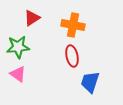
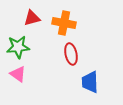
red triangle: rotated 18 degrees clockwise
orange cross: moved 9 px left, 2 px up
red ellipse: moved 1 px left, 2 px up
blue trapezoid: rotated 20 degrees counterclockwise
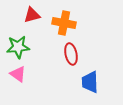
red triangle: moved 3 px up
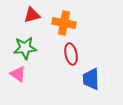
green star: moved 7 px right, 1 px down
blue trapezoid: moved 1 px right, 3 px up
